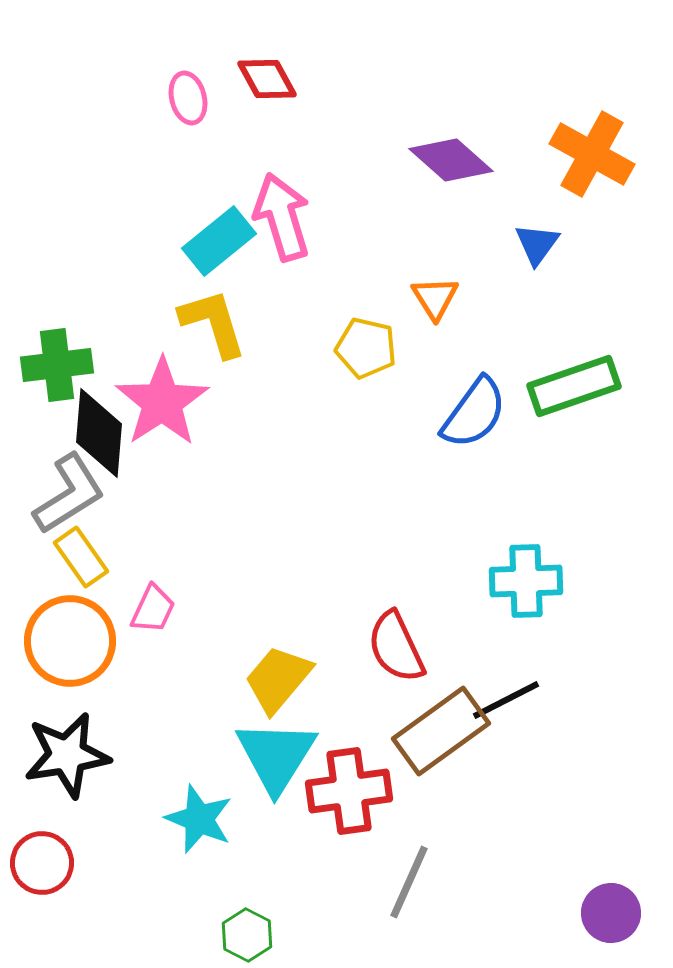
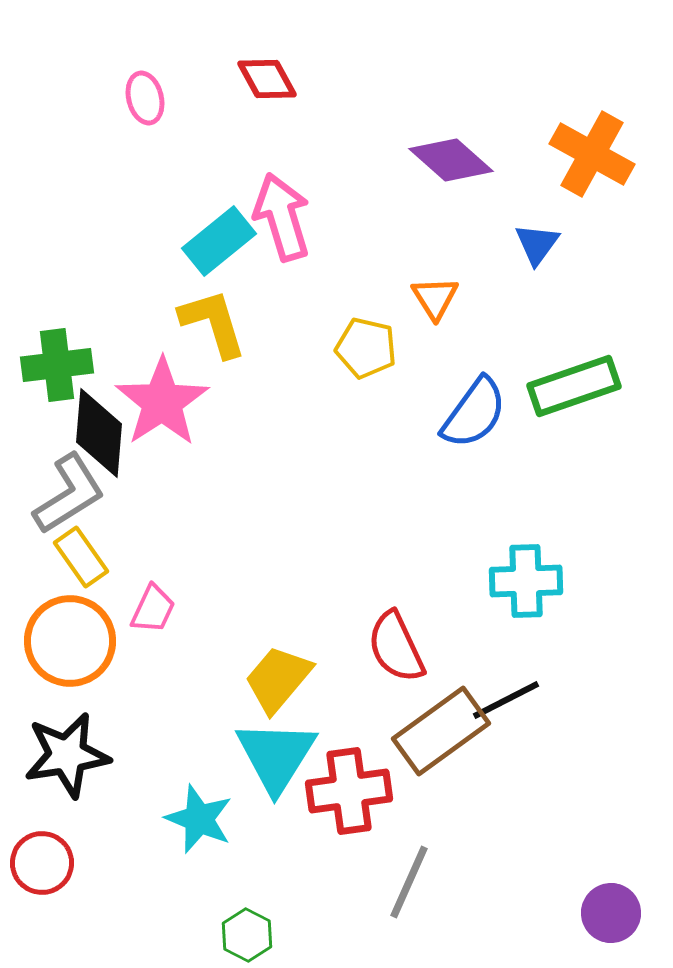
pink ellipse: moved 43 px left
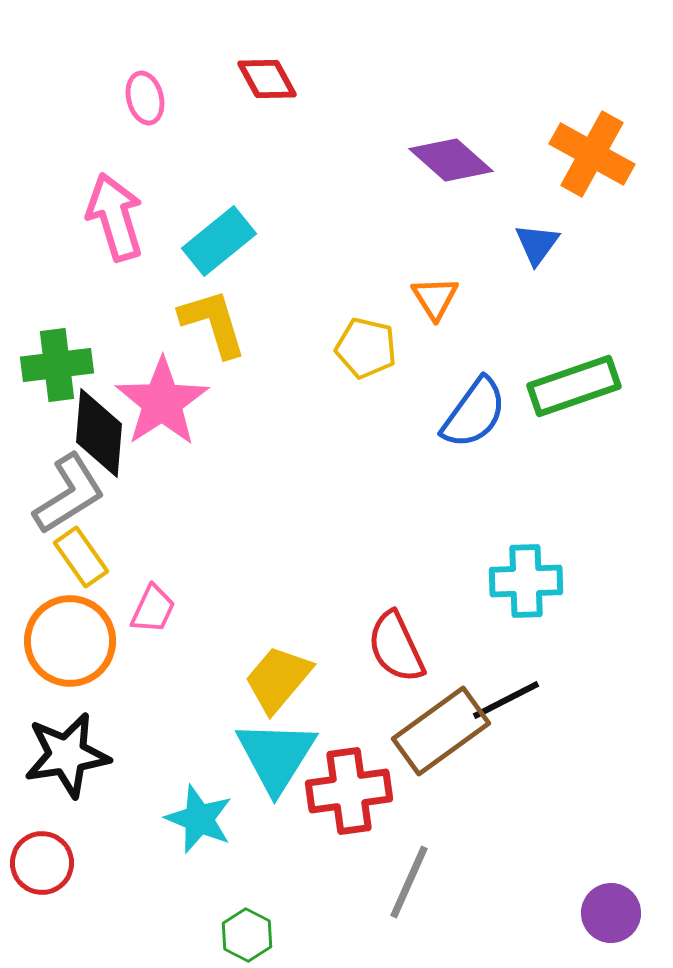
pink arrow: moved 167 px left
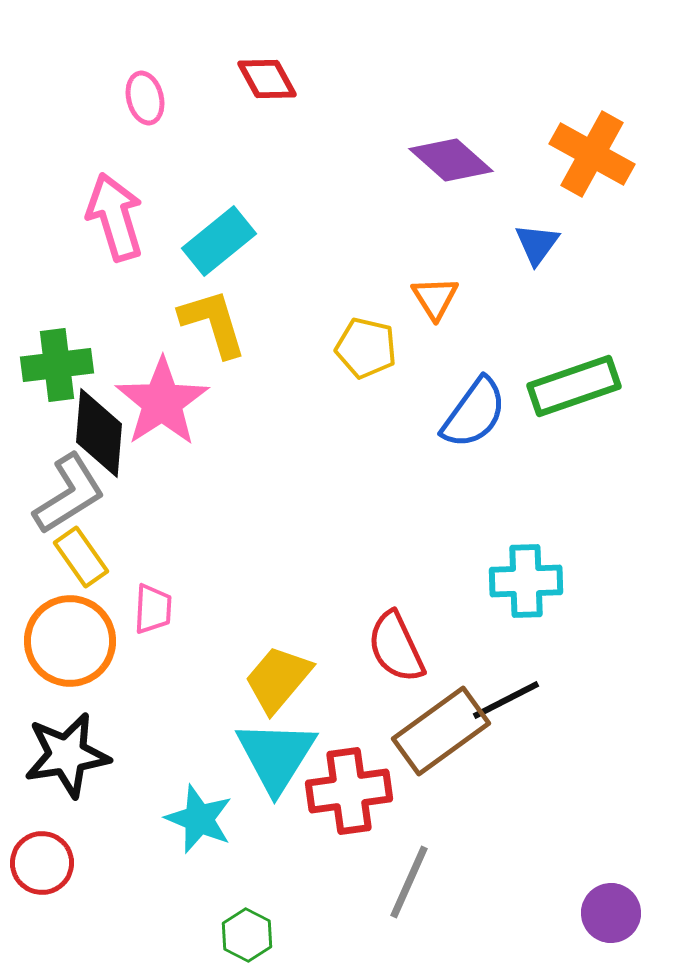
pink trapezoid: rotated 22 degrees counterclockwise
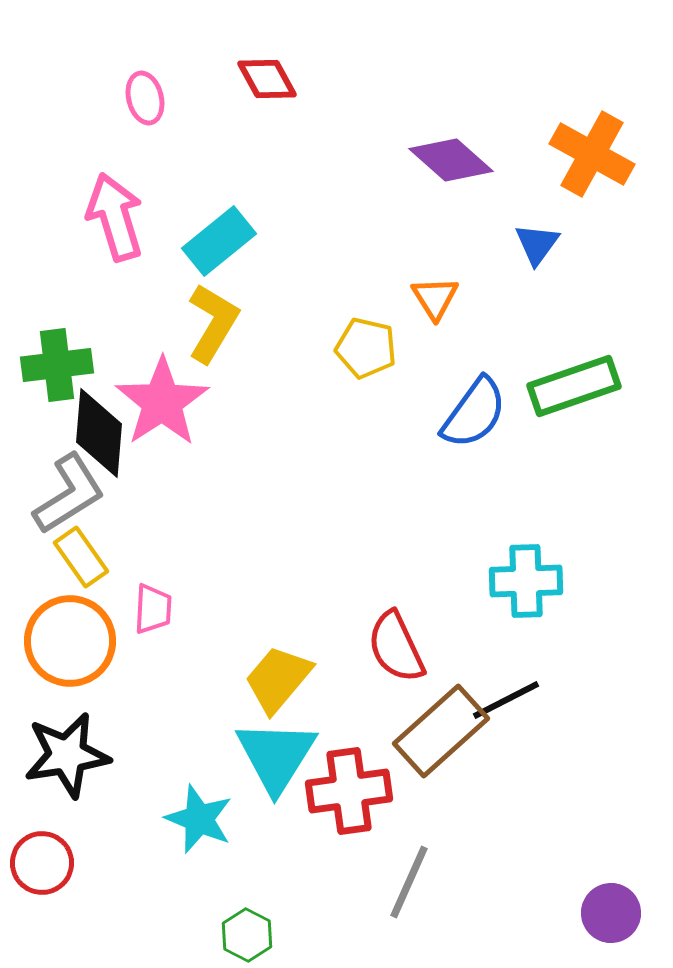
yellow L-shape: rotated 48 degrees clockwise
brown rectangle: rotated 6 degrees counterclockwise
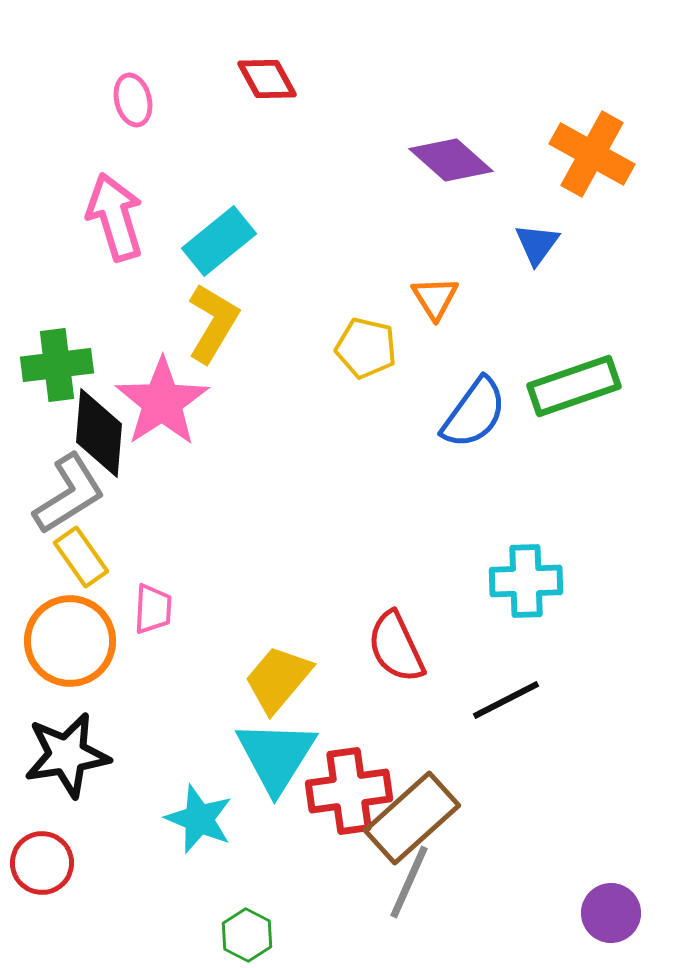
pink ellipse: moved 12 px left, 2 px down
brown rectangle: moved 29 px left, 87 px down
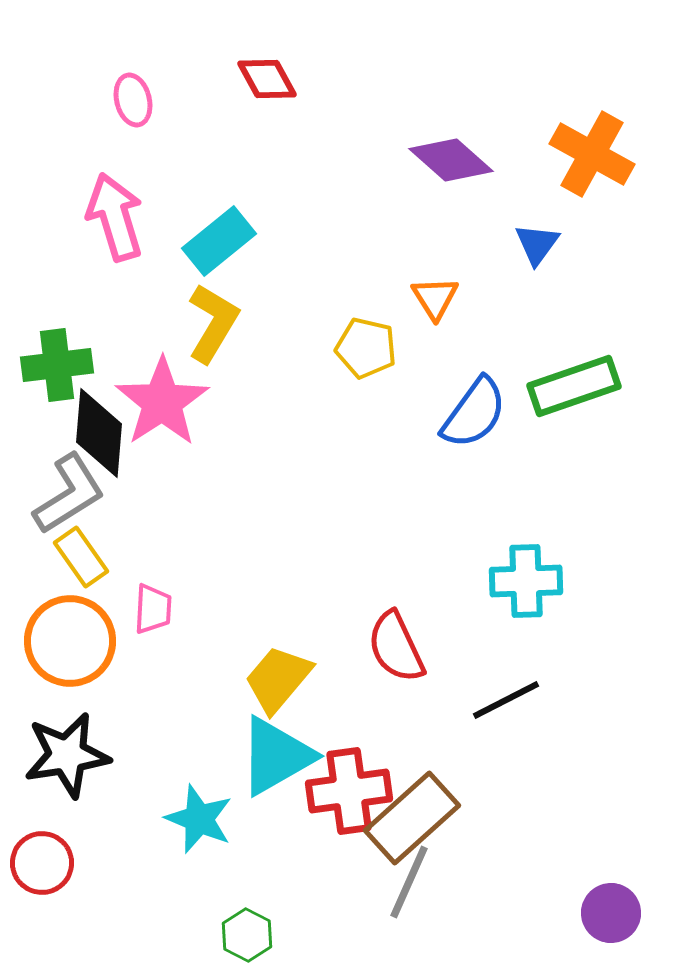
cyan triangle: rotated 28 degrees clockwise
